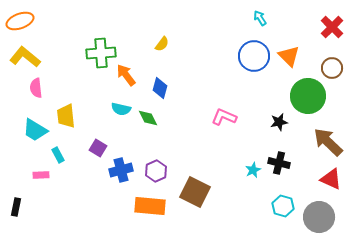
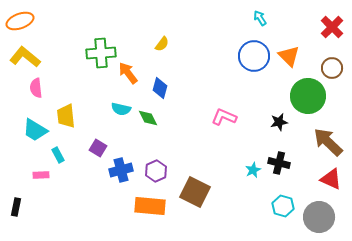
orange arrow: moved 2 px right, 2 px up
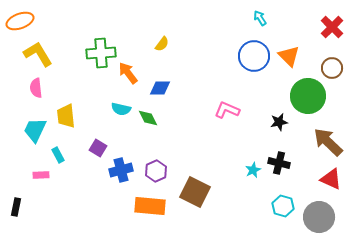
yellow L-shape: moved 13 px right, 3 px up; rotated 20 degrees clockwise
blue diamond: rotated 75 degrees clockwise
pink L-shape: moved 3 px right, 7 px up
cyan trapezoid: rotated 84 degrees clockwise
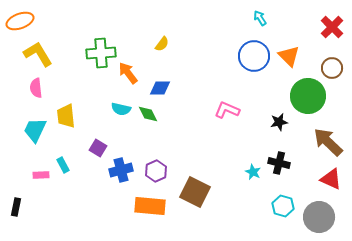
green diamond: moved 4 px up
cyan rectangle: moved 5 px right, 10 px down
cyan star: moved 2 px down; rotated 21 degrees counterclockwise
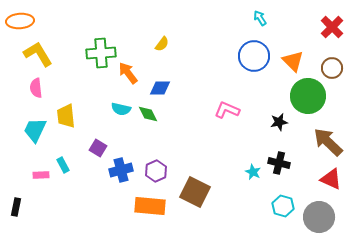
orange ellipse: rotated 16 degrees clockwise
orange triangle: moved 4 px right, 5 px down
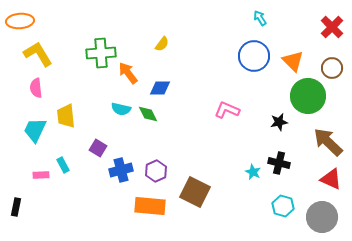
gray circle: moved 3 px right
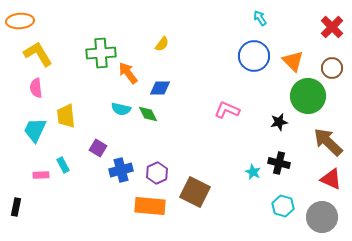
purple hexagon: moved 1 px right, 2 px down
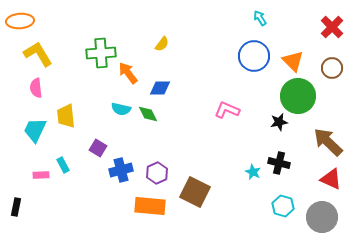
green circle: moved 10 px left
